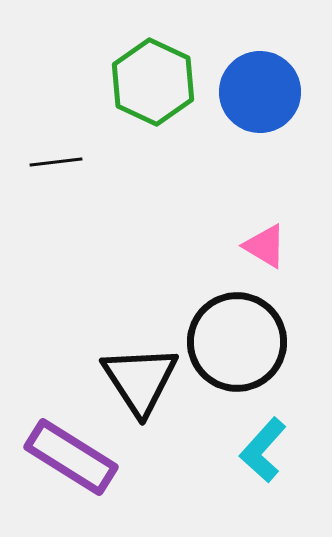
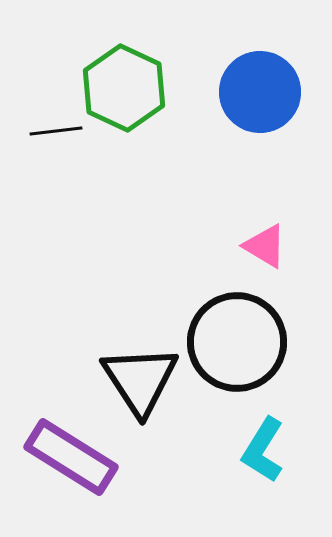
green hexagon: moved 29 px left, 6 px down
black line: moved 31 px up
cyan L-shape: rotated 10 degrees counterclockwise
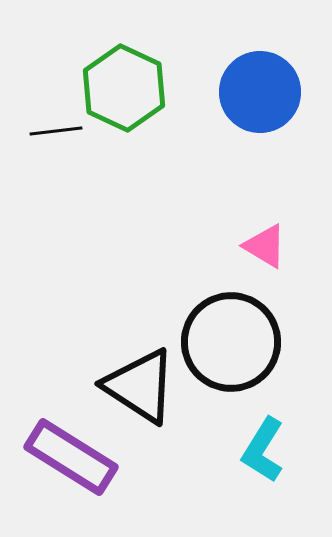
black circle: moved 6 px left
black triangle: moved 6 px down; rotated 24 degrees counterclockwise
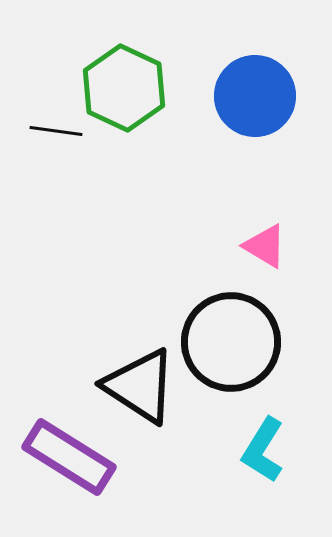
blue circle: moved 5 px left, 4 px down
black line: rotated 15 degrees clockwise
purple rectangle: moved 2 px left
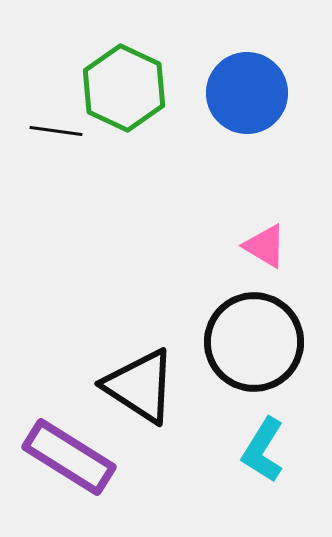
blue circle: moved 8 px left, 3 px up
black circle: moved 23 px right
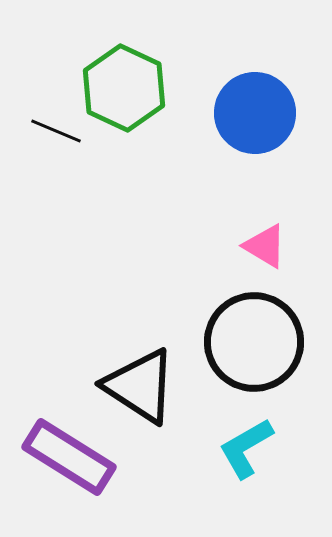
blue circle: moved 8 px right, 20 px down
black line: rotated 15 degrees clockwise
cyan L-shape: moved 17 px left, 2 px up; rotated 28 degrees clockwise
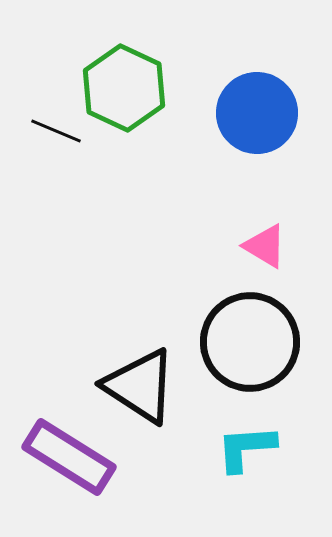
blue circle: moved 2 px right
black circle: moved 4 px left
cyan L-shape: rotated 26 degrees clockwise
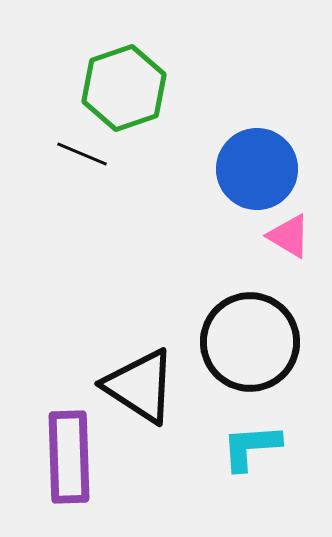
green hexagon: rotated 16 degrees clockwise
blue circle: moved 56 px down
black line: moved 26 px right, 23 px down
pink triangle: moved 24 px right, 10 px up
cyan L-shape: moved 5 px right, 1 px up
purple rectangle: rotated 56 degrees clockwise
